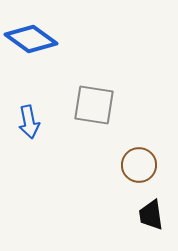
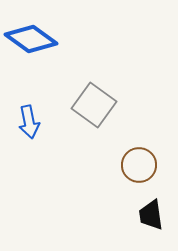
gray square: rotated 27 degrees clockwise
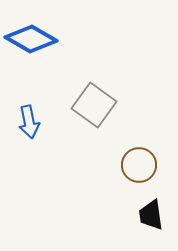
blue diamond: rotated 6 degrees counterclockwise
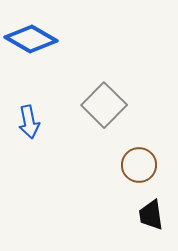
gray square: moved 10 px right; rotated 9 degrees clockwise
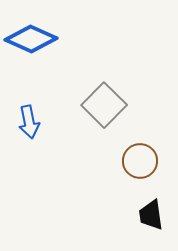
blue diamond: rotated 6 degrees counterclockwise
brown circle: moved 1 px right, 4 px up
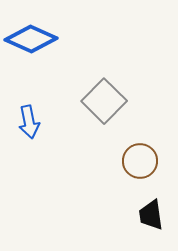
gray square: moved 4 px up
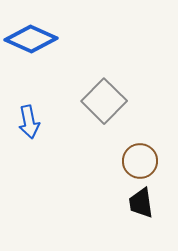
black trapezoid: moved 10 px left, 12 px up
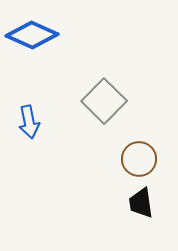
blue diamond: moved 1 px right, 4 px up
brown circle: moved 1 px left, 2 px up
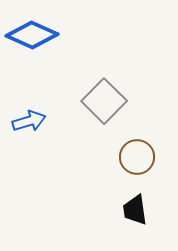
blue arrow: moved 1 px up; rotated 96 degrees counterclockwise
brown circle: moved 2 px left, 2 px up
black trapezoid: moved 6 px left, 7 px down
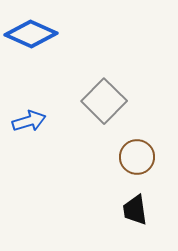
blue diamond: moved 1 px left, 1 px up
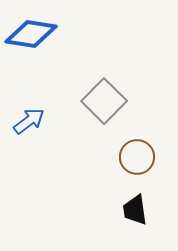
blue diamond: rotated 15 degrees counterclockwise
blue arrow: rotated 20 degrees counterclockwise
